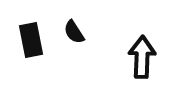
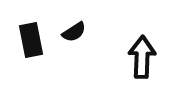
black semicircle: rotated 90 degrees counterclockwise
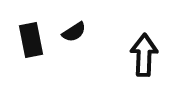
black arrow: moved 2 px right, 2 px up
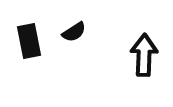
black rectangle: moved 2 px left, 1 px down
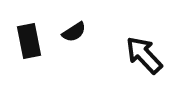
black arrow: rotated 45 degrees counterclockwise
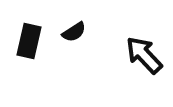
black rectangle: rotated 24 degrees clockwise
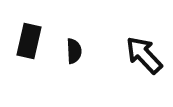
black semicircle: moved 19 px down; rotated 60 degrees counterclockwise
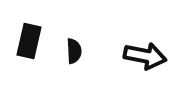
black arrow: moved 1 px right, 1 px down; rotated 144 degrees clockwise
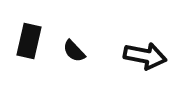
black semicircle: rotated 140 degrees clockwise
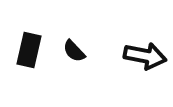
black rectangle: moved 9 px down
